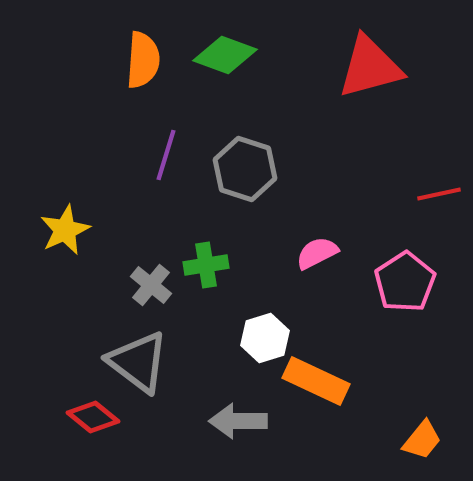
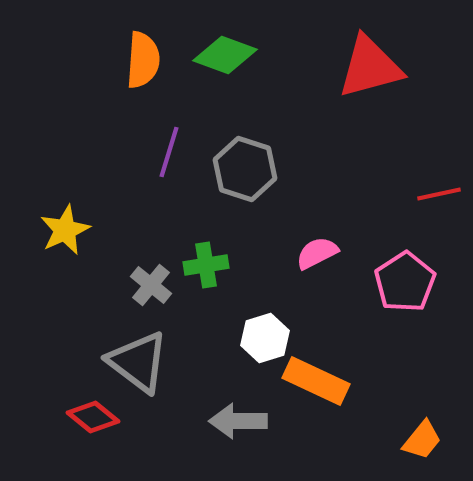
purple line: moved 3 px right, 3 px up
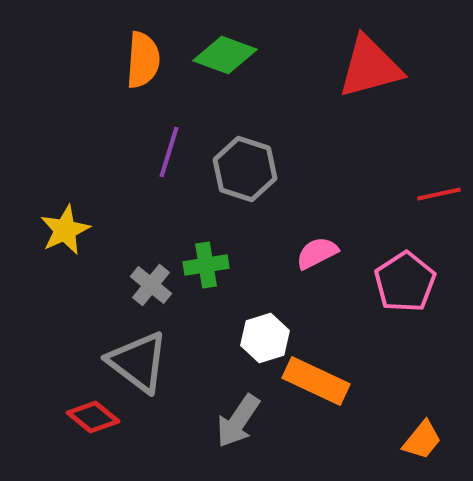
gray arrow: rotated 56 degrees counterclockwise
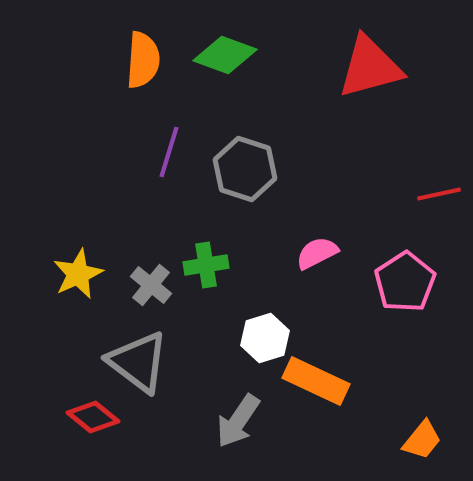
yellow star: moved 13 px right, 44 px down
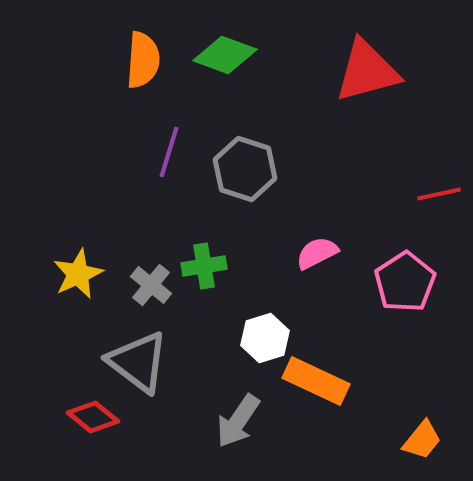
red triangle: moved 3 px left, 4 px down
green cross: moved 2 px left, 1 px down
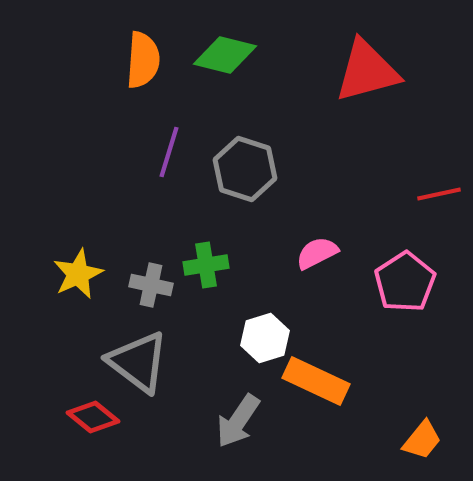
green diamond: rotated 6 degrees counterclockwise
green cross: moved 2 px right, 1 px up
gray cross: rotated 27 degrees counterclockwise
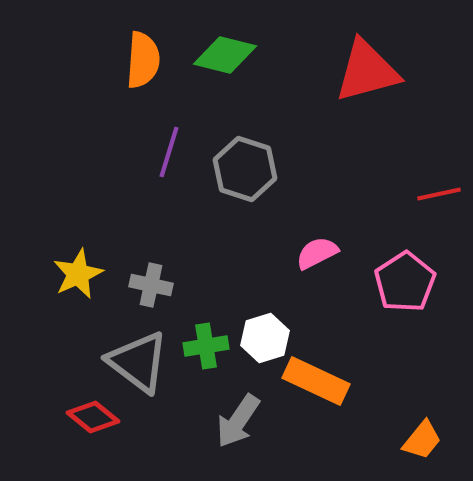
green cross: moved 81 px down
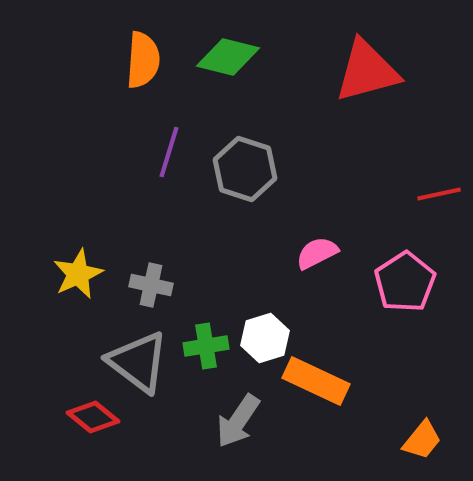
green diamond: moved 3 px right, 2 px down
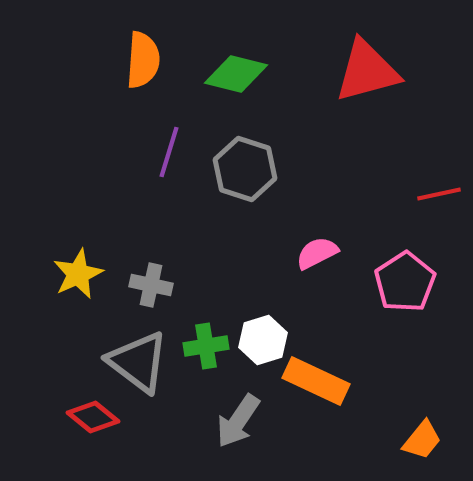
green diamond: moved 8 px right, 17 px down
white hexagon: moved 2 px left, 2 px down
